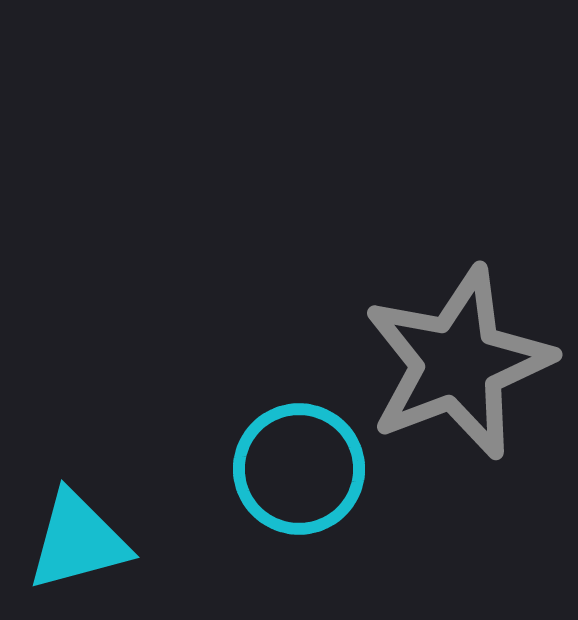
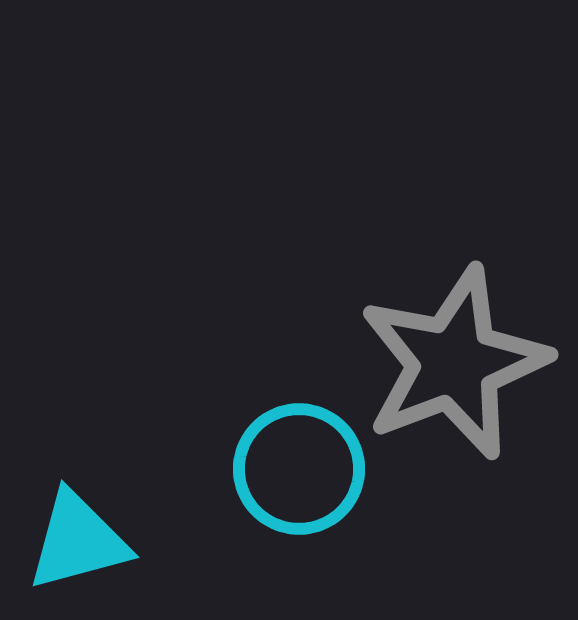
gray star: moved 4 px left
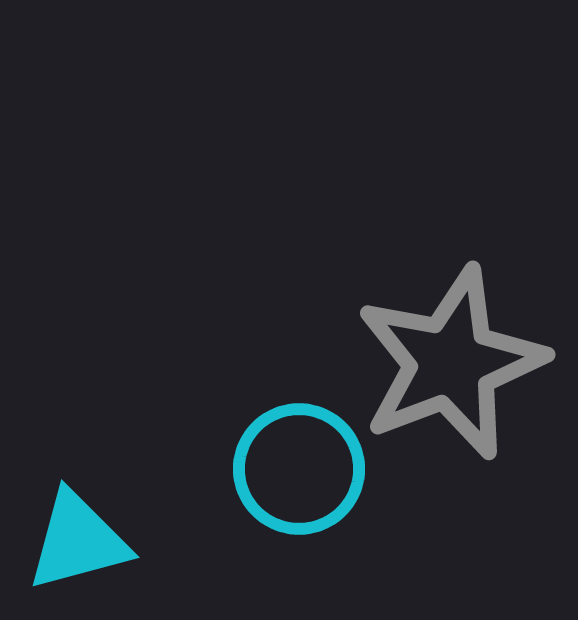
gray star: moved 3 px left
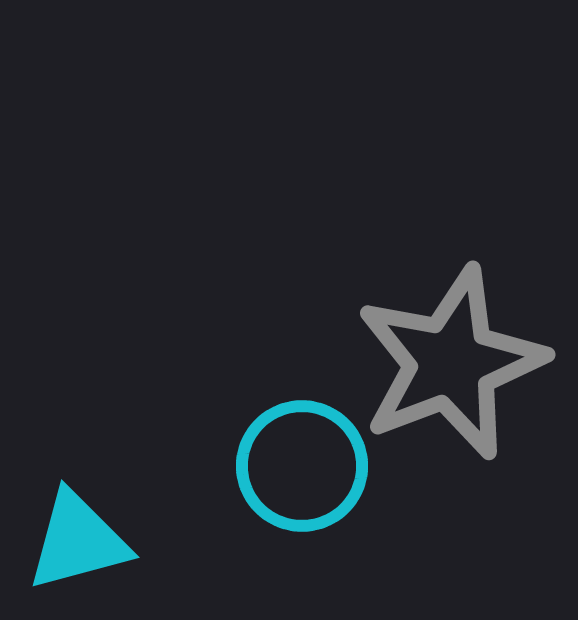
cyan circle: moved 3 px right, 3 px up
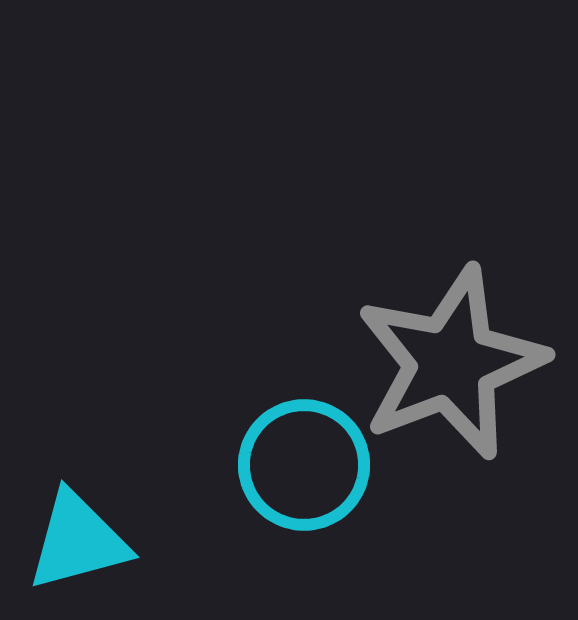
cyan circle: moved 2 px right, 1 px up
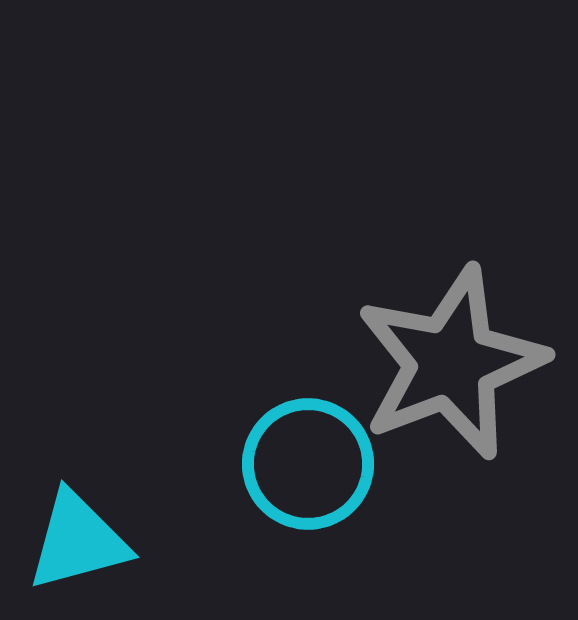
cyan circle: moved 4 px right, 1 px up
